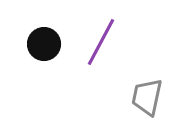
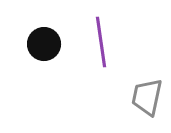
purple line: rotated 36 degrees counterclockwise
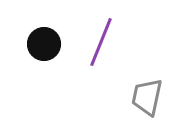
purple line: rotated 30 degrees clockwise
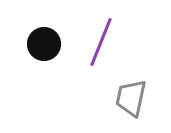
gray trapezoid: moved 16 px left, 1 px down
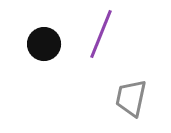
purple line: moved 8 px up
